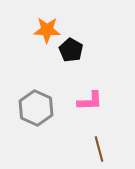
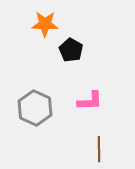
orange star: moved 2 px left, 6 px up
gray hexagon: moved 1 px left
brown line: rotated 15 degrees clockwise
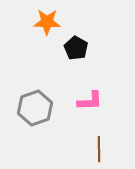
orange star: moved 2 px right, 2 px up
black pentagon: moved 5 px right, 2 px up
gray hexagon: rotated 16 degrees clockwise
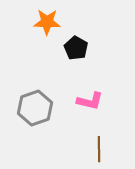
pink L-shape: rotated 16 degrees clockwise
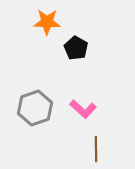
pink L-shape: moved 7 px left, 8 px down; rotated 28 degrees clockwise
brown line: moved 3 px left
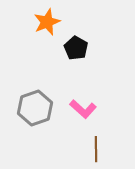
orange star: rotated 24 degrees counterclockwise
